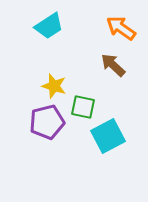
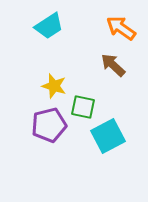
purple pentagon: moved 2 px right, 3 px down
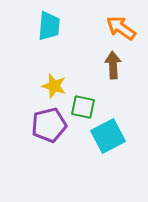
cyan trapezoid: rotated 52 degrees counterclockwise
brown arrow: rotated 44 degrees clockwise
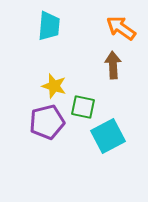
purple pentagon: moved 2 px left, 3 px up
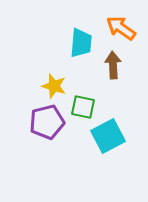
cyan trapezoid: moved 32 px right, 17 px down
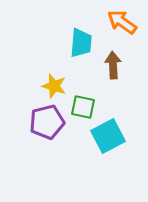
orange arrow: moved 1 px right, 6 px up
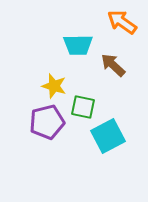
cyan trapezoid: moved 3 px left, 2 px down; rotated 84 degrees clockwise
brown arrow: rotated 44 degrees counterclockwise
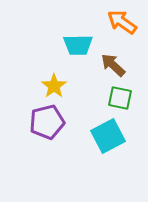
yellow star: rotated 20 degrees clockwise
green square: moved 37 px right, 9 px up
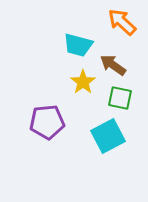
orange arrow: rotated 8 degrees clockwise
cyan trapezoid: rotated 16 degrees clockwise
brown arrow: rotated 8 degrees counterclockwise
yellow star: moved 29 px right, 4 px up
purple pentagon: rotated 8 degrees clockwise
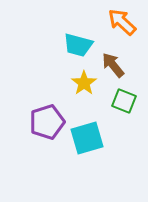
brown arrow: rotated 16 degrees clockwise
yellow star: moved 1 px right, 1 px down
green square: moved 4 px right, 3 px down; rotated 10 degrees clockwise
purple pentagon: rotated 12 degrees counterclockwise
cyan square: moved 21 px left, 2 px down; rotated 12 degrees clockwise
